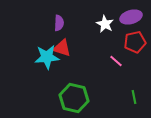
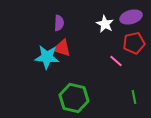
red pentagon: moved 1 px left, 1 px down
cyan star: rotated 10 degrees clockwise
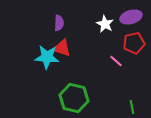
green line: moved 2 px left, 10 px down
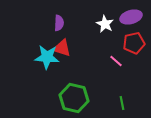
green line: moved 10 px left, 4 px up
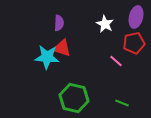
purple ellipse: moved 5 px right; rotated 60 degrees counterclockwise
green line: rotated 56 degrees counterclockwise
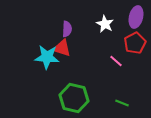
purple semicircle: moved 8 px right, 6 px down
red pentagon: moved 1 px right; rotated 15 degrees counterclockwise
